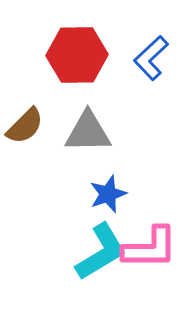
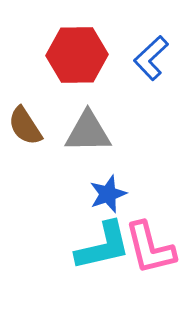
brown semicircle: rotated 102 degrees clockwise
pink L-shape: rotated 76 degrees clockwise
cyan L-shape: moved 2 px right, 6 px up; rotated 18 degrees clockwise
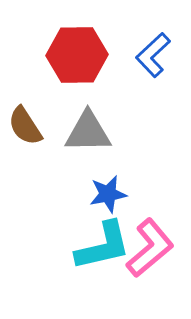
blue L-shape: moved 2 px right, 3 px up
blue star: rotated 9 degrees clockwise
pink L-shape: rotated 116 degrees counterclockwise
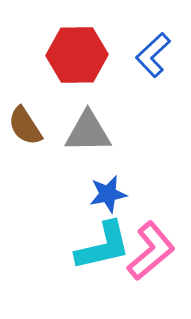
pink L-shape: moved 1 px right, 3 px down
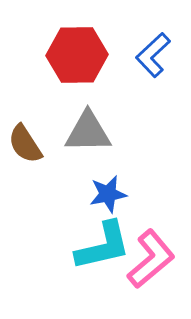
brown semicircle: moved 18 px down
pink L-shape: moved 8 px down
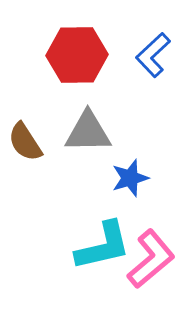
brown semicircle: moved 2 px up
blue star: moved 22 px right, 16 px up; rotated 6 degrees counterclockwise
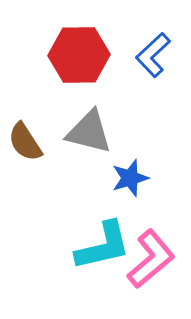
red hexagon: moved 2 px right
gray triangle: moved 1 px right; rotated 15 degrees clockwise
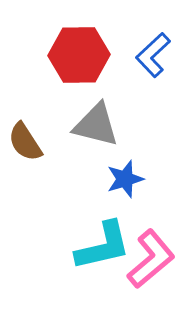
gray triangle: moved 7 px right, 7 px up
blue star: moved 5 px left, 1 px down
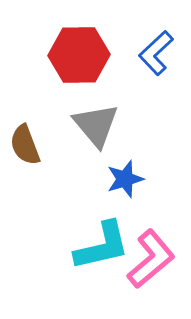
blue L-shape: moved 3 px right, 2 px up
gray triangle: rotated 36 degrees clockwise
brown semicircle: moved 3 px down; rotated 12 degrees clockwise
cyan L-shape: moved 1 px left
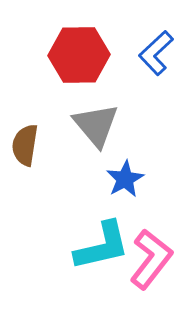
brown semicircle: rotated 30 degrees clockwise
blue star: rotated 12 degrees counterclockwise
pink L-shape: rotated 12 degrees counterclockwise
